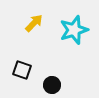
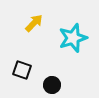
cyan star: moved 1 px left, 8 px down
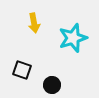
yellow arrow: rotated 126 degrees clockwise
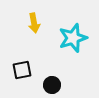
black square: rotated 30 degrees counterclockwise
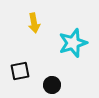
cyan star: moved 5 px down
black square: moved 2 px left, 1 px down
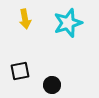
yellow arrow: moved 9 px left, 4 px up
cyan star: moved 5 px left, 20 px up
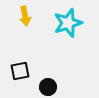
yellow arrow: moved 3 px up
black circle: moved 4 px left, 2 px down
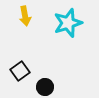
black square: rotated 24 degrees counterclockwise
black circle: moved 3 px left
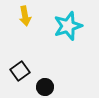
cyan star: moved 3 px down
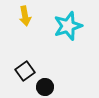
black square: moved 5 px right
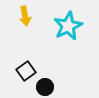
cyan star: rotated 8 degrees counterclockwise
black square: moved 1 px right
